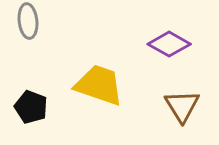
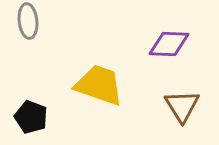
purple diamond: rotated 27 degrees counterclockwise
black pentagon: moved 10 px down
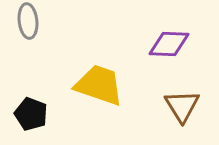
black pentagon: moved 3 px up
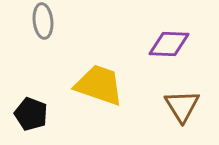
gray ellipse: moved 15 px right
